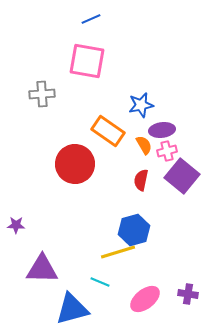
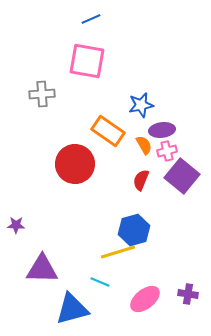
red semicircle: rotated 10 degrees clockwise
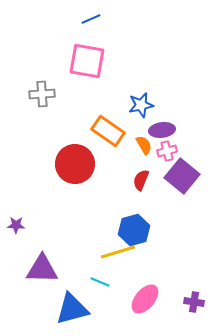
purple cross: moved 6 px right, 8 px down
pink ellipse: rotated 12 degrees counterclockwise
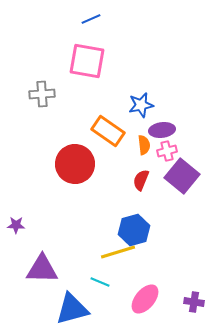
orange semicircle: rotated 24 degrees clockwise
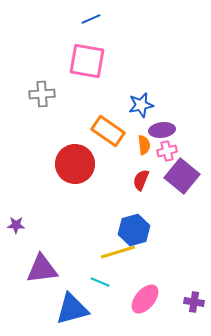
purple triangle: rotated 8 degrees counterclockwise
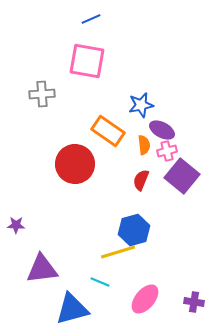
purple ellipse: rotated 35 degrees clockwise
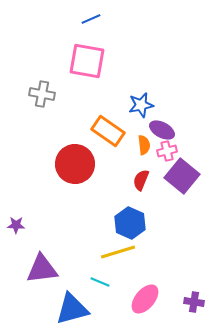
gray cross: rotated 15 degrees clockwise
blue hexagon: moved 4 px left, 7 px up; rotated 20 degrees counterclockwise
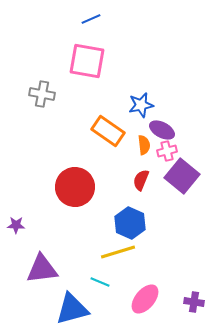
red circle: moved 23 px down
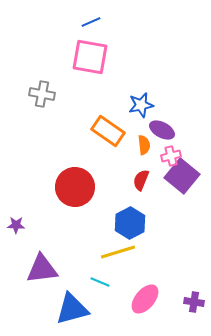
blue line: moved 3 px down
pink square: moved 3 px right, 4 px up
pink cross: moved 4 px right, 5 px down
blue hexagon: rotated 8 degrees clockwise
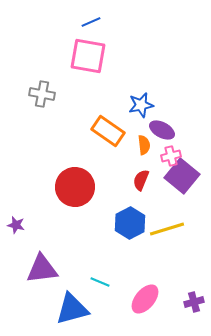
pink square: moved 2 px left, 1 px up
purple star: rotated 12 degrees clockwise
yellow line: moved 49 px right, 23 px up
purple cross: rotated 24 degrees counterclockwise
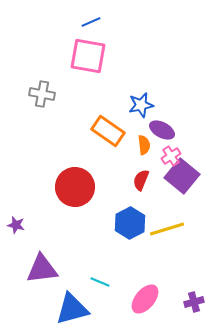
pink cross: rotated 18 degrees counterclockwise
